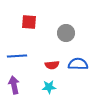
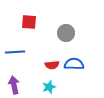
blue line: moved 2 px left, 4 px up
blue semicircle: moved 4 px left
cyan star: rotated 16 degrees counterclockwise
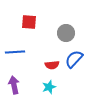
blue semicircle: moved 5 px up; rotated 48 degrees counterclockwise
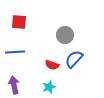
red square: moved 10 px left
gray circle: moved 1 px left, 2 px down
red semicircle: rotated 24 degrees clockwise
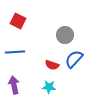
red square: moved 1 px left, 1 px up; rotated 21 degrees clockwise
cyan star: rotated 24 degrees clockwise
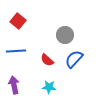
red square: rotated 14 degrees clockwise
blue line: moved 1 px right, 1 px up
red semicircle: moved 5 px left, 5 px up; rotated 24 degrees clockwise
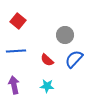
cyan star: moved 2 px left, 1 px up
